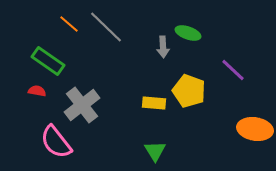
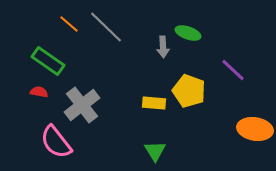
red semicircle: moved 2 px right, 1 px down
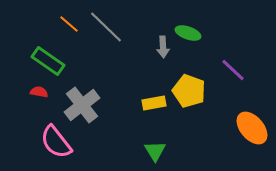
yellow rectangle: rotated 15 degrees counterclockwise
orange ellipse: moved 3 px left, 1 px up; rotated 40 degrees clockwise
